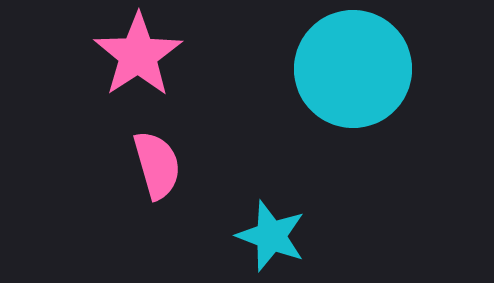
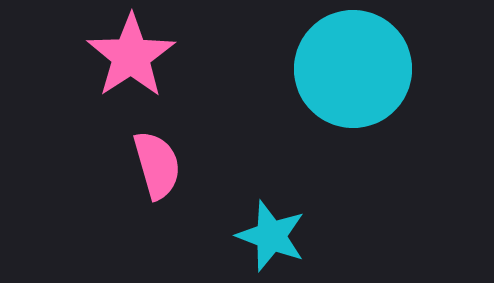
pink star: moved 7 px left, 1 px down
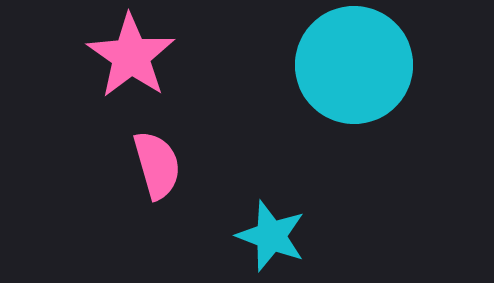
pink star: rotated 4 degrees counterclockwise
cyan circle: moved 1 px right, 4 px up
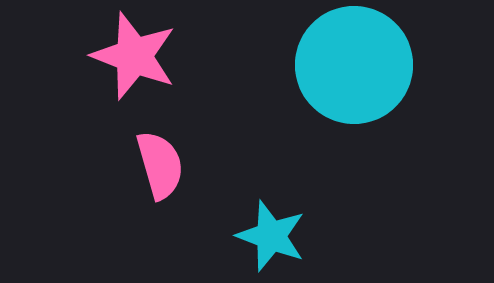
pink star: moved 3 px right; rotated 14 degrees counterclockwise
pink semicircle: moved 3 px right
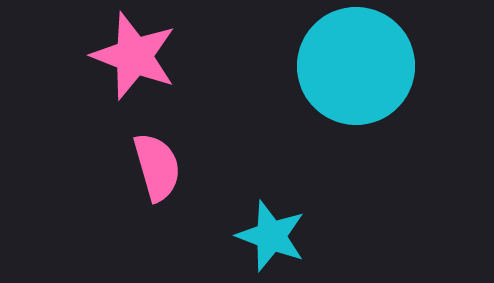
cyan circle: moved 2 px right, 1 px down
pink semicircle: moved 3 px left, 2 px down
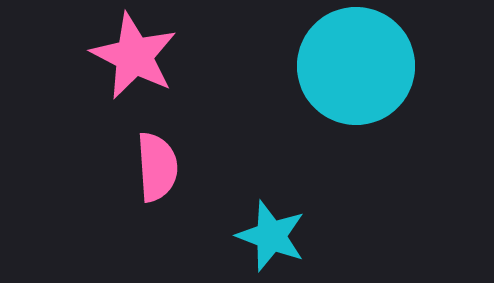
pink star: rotated 6 degrees clockwise
pink semicircle: rotated 12 degrees clockwise
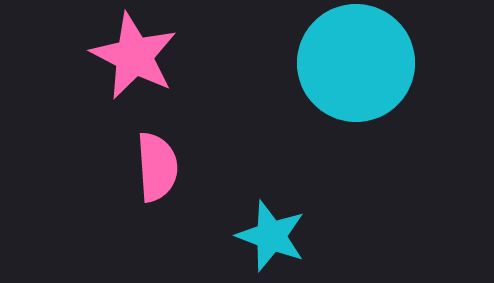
cyan circle: moved 3 px up
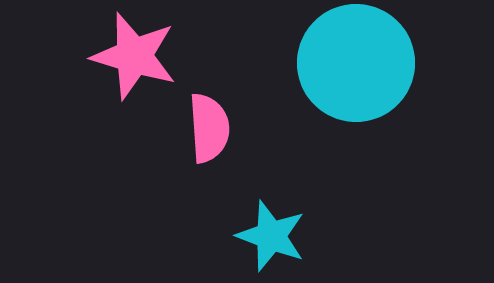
pink star: rotated 10 degrees counterclockwise
pink semicircle: moved 52 px right, 39 px up
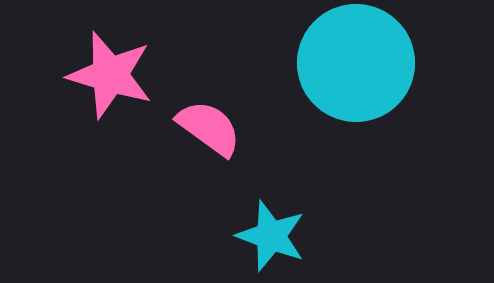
pink star: moved 24 px left, 19 px down
pink semicircle: rotated 50 degrees counterclockwise
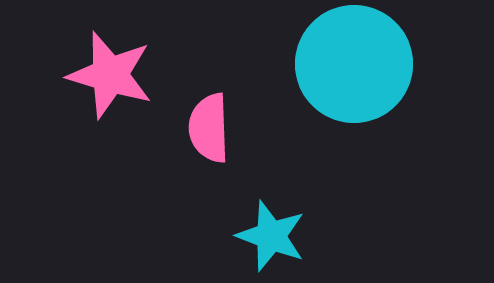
cyan circle: moved 2 px left, 1 px down
pink semicircle: rotated 128 degrees counterclockwise
